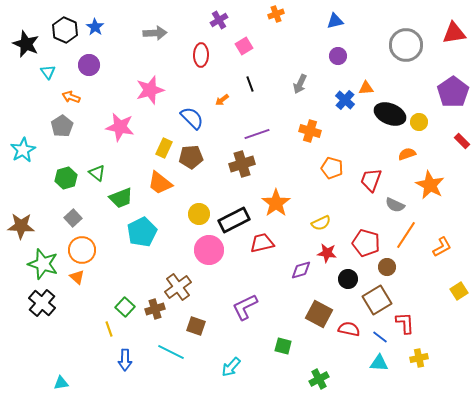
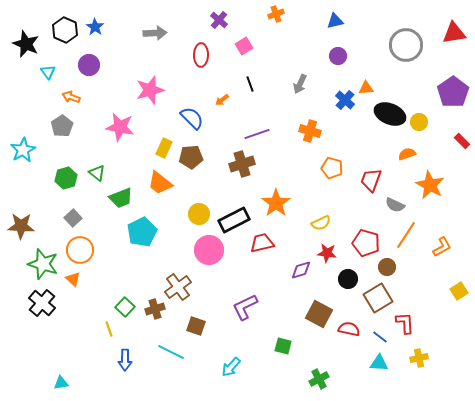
purple cross at (219, 20): rotated 18 degrees counterclockwise
orange circle at (82, 250): moved 2 px left
orange triangle at (77, 277): moved 4 px left, 2 px down
brown square at (377, 300): moved 1 px right, 2 px up
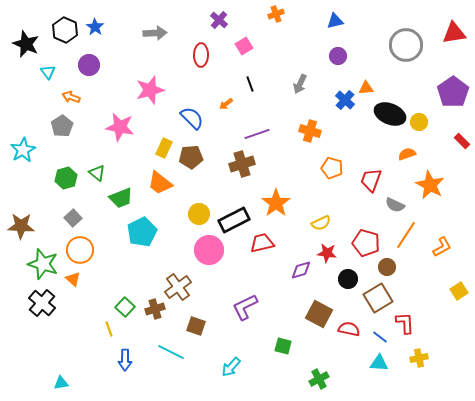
orange arrow at (222, 100): moved 4 px right, 4 px down
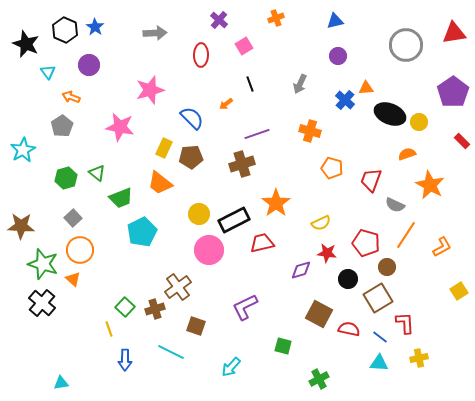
orange cross at (276, 14): moved 4 px down
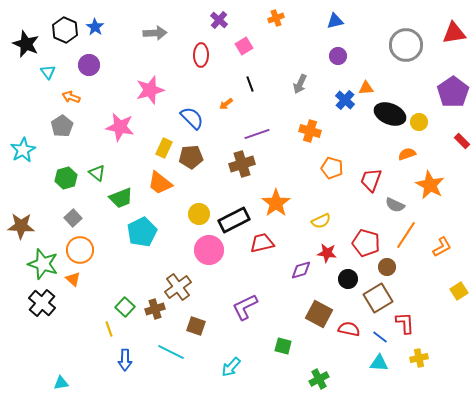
yellow semicircle at (321, 223): moved 2 px up
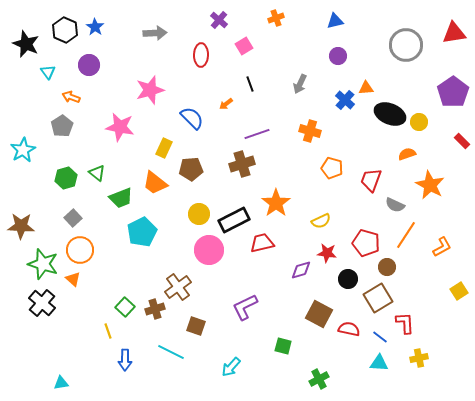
brown pentagon at (191, 157): moved 12 px down
orange trapezoid at (160, 183): moved 5 px left
yellow line at (109, 329): moved 1 px left, 2 px down
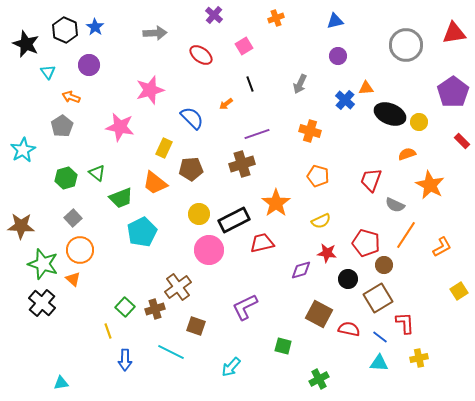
purple cross at (219, 20): moved 5 px left, 5 px up
red ellipse at (201, 55): rotated 55 degrees counterclockwise
orange pentagon at (332, 168): moved 14 px left, 8 px down
brown circle at (387, 267): moved 3 px left, 2 px up
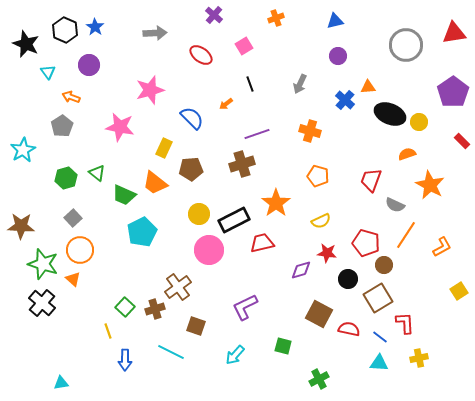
orange triangle at (366, 88): moved 2 px right, 1 px up
green trapezoid at (121, 198): moved 3 px right, 3 px up; rotated 45 degrees clockwise
cyan arrow at (231, 367): moved 4 px right, 12 px up
